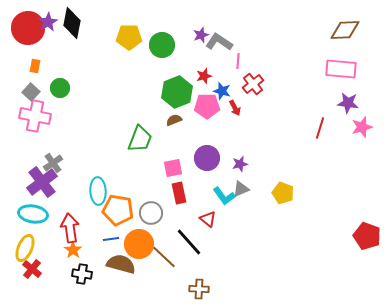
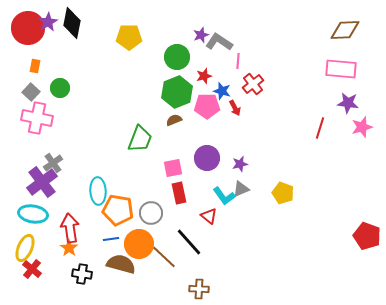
green circle at (162, 45): moved 15 px right, 12 px down
pink cross at (35, 116): moved 2 px right, 2 px down
red triangle at (208, 219): moved 1 px right, 3 px up
orange star at (73, 250): moved 4 px left, 2 px up
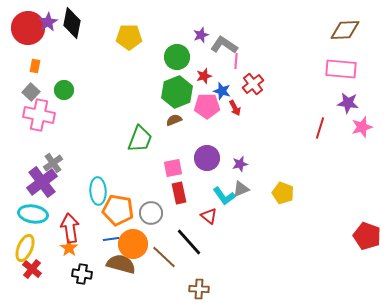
gray L-shape at (219, 42): moved 5 px right, 3 px down
pink line at (238, 61): moved 2 px left
green circle at (60, 88): moved 4 px right, 2 px down
pink cross at (37, 118): moved 2 px right, 3 px up
orange circle at (139, 244): moved 6 px left
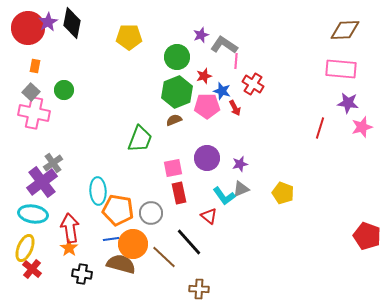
red cross at (253, 84): rotated 20 degrees counterclockwise
pink cross at (39, 115): moved 5 px left, 2 px up
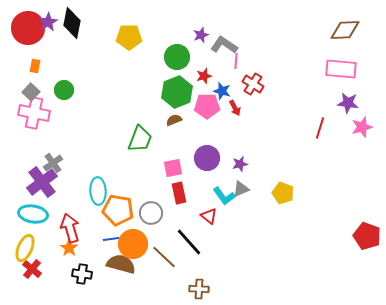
red arrow at (70, 228): rotated 8 degrees counterclockwise
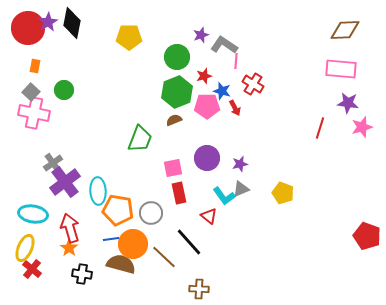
purple cross at (42, 182): moved 23 px right
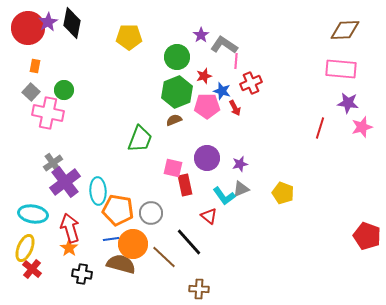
purple star at (201, 35): rotated 14 degrees counterclockwise
red cross at (253, 84): moved 2 px left, 1 px up; rotated 35 degrees clockwise
pink cross at (34, 113): moved 14 px right
pink square at (173, 168): rotated 24 degrees clockwise
red rectangle at (179, 193): moved 6 px right, 8 px up
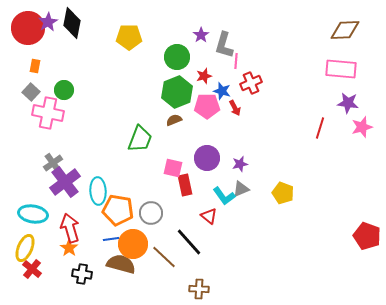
gray L-shape at (224, 45): rotated 108 degrees counterclockwise
